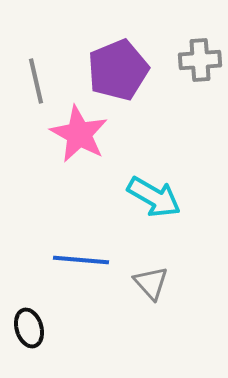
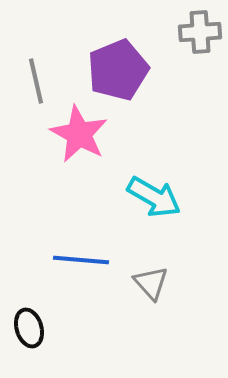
gray cross: moved 28 px up
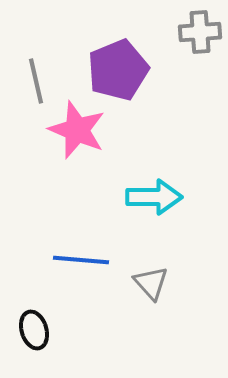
pink star: moved 2 px left, 4 px up; rotated 6 degrees counterclockwise
cyan arrow: rotated 30 degrees counterclockwise
black ellipse: moved 5 px right, 2 px down
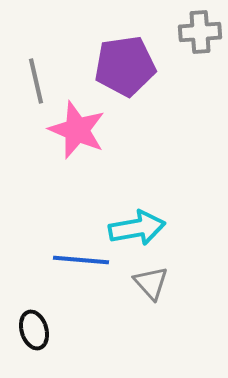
purple pentagon: moved 7 px right, 4 px up; rotated 14 degrees clockwise
cyan arrow: moved 17 px left, 31 px down; rotated 10 degrees counterclockwise
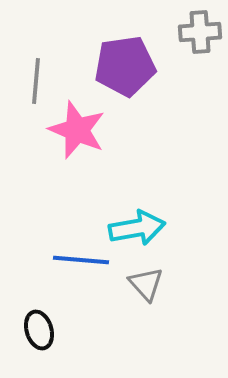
gray line: rotated 18 degrees clockwise
gray triangle: moved 5 px left, 1 px down
black ellipse: moved 5 px right
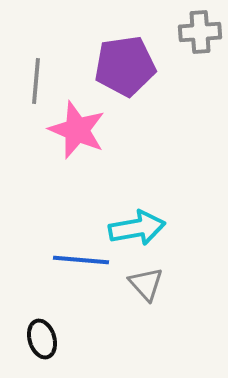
black ellipse: moved 3 px right, 9 px down
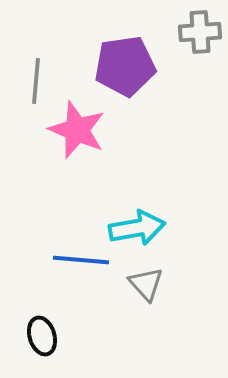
black ellipse: moved 3 px up
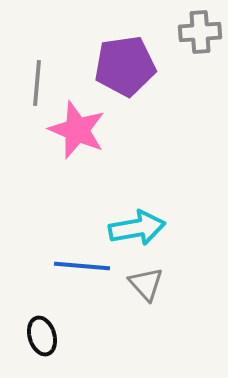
gray line: moved 1 px right, 2 px down
blue line: moved 1 px right, 6 px down
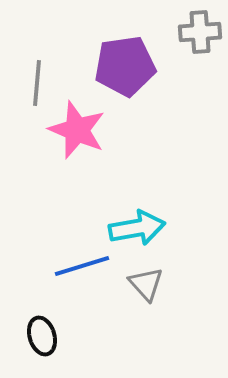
blue line: rotated 22 degrees counterclockwise
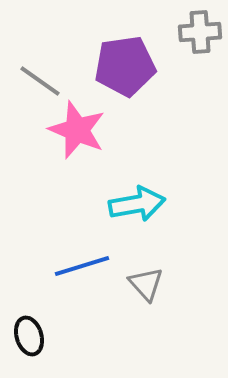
gray line: moved 3 px right, 2 px up; rotated 60 degrees counterclockwise
cyan arrow: moved 24 px up
black ellipse: moved 13 px left
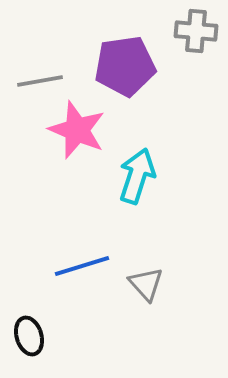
gray cross: moved 4 px left, 1 px up; rotated 9 degrees clockwise
gray line: rotated 45 degrees counterclockwise
cyan arrow: moved 28 px up; rotated 62 degrees counterclockwise
